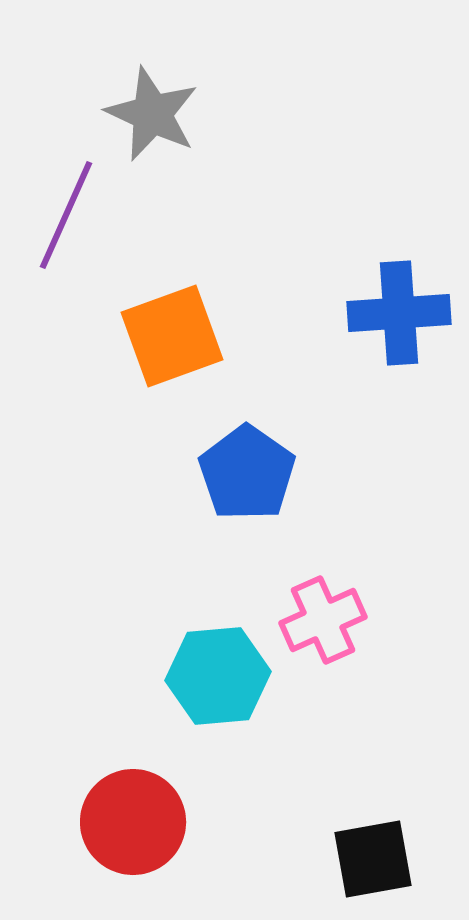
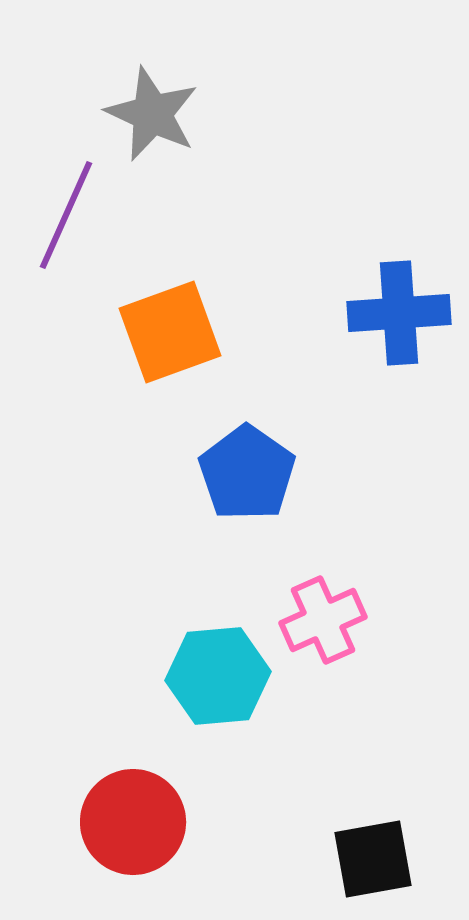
orange square: moved 2 px left, 4 px up
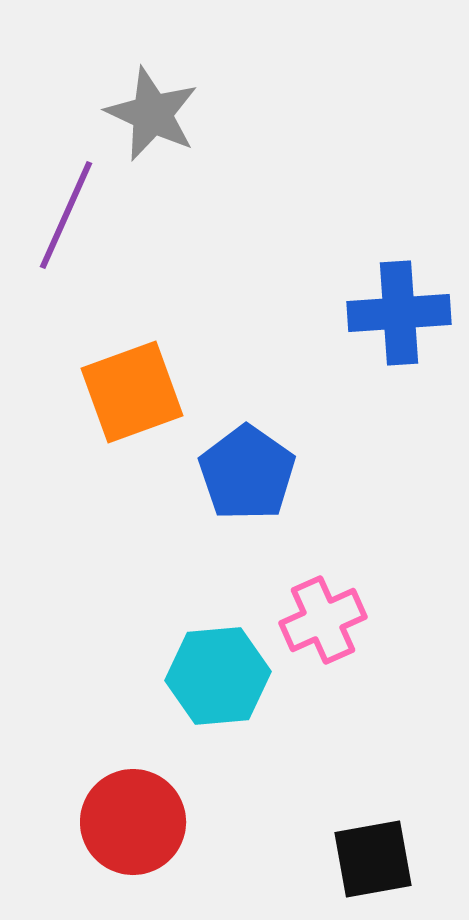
orange square: moved 38 px left, 60 px down
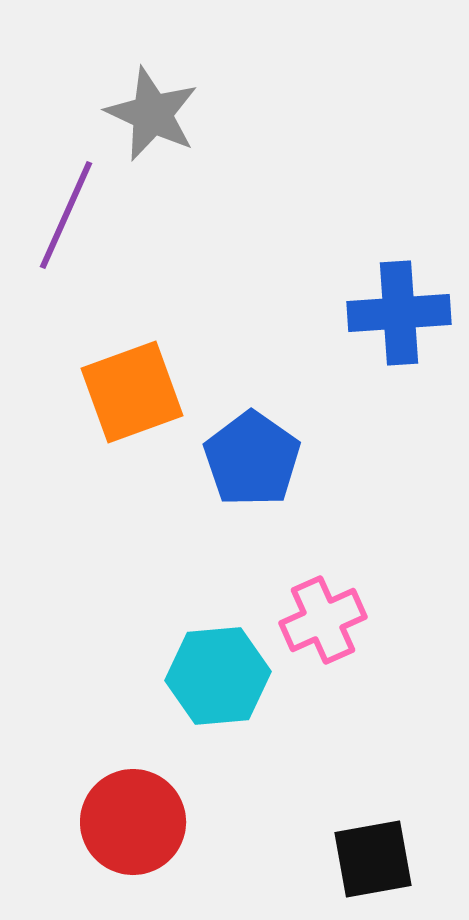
blue pentagon: moved 5 px right, 14 px up
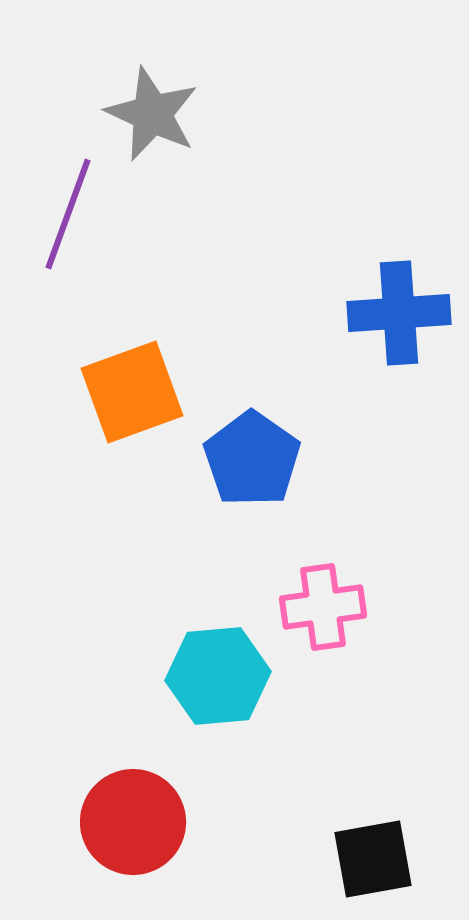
purple line: moved 2 px right, 1 px up; rotated 4 degrees counterclockwise
pink cross: moved 13 px up; rotated 16 degrees clockwise
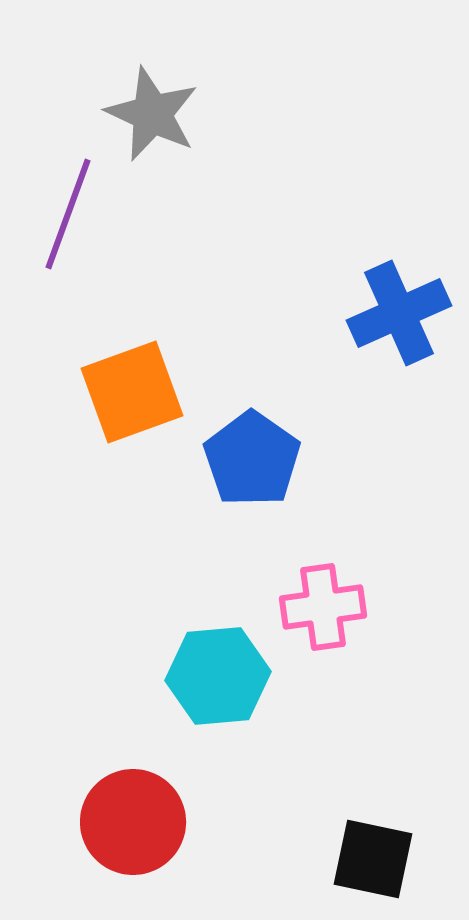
blue cross: rotated 20 degrees counterclockwise
black square: rotated 22 degrees clockwise
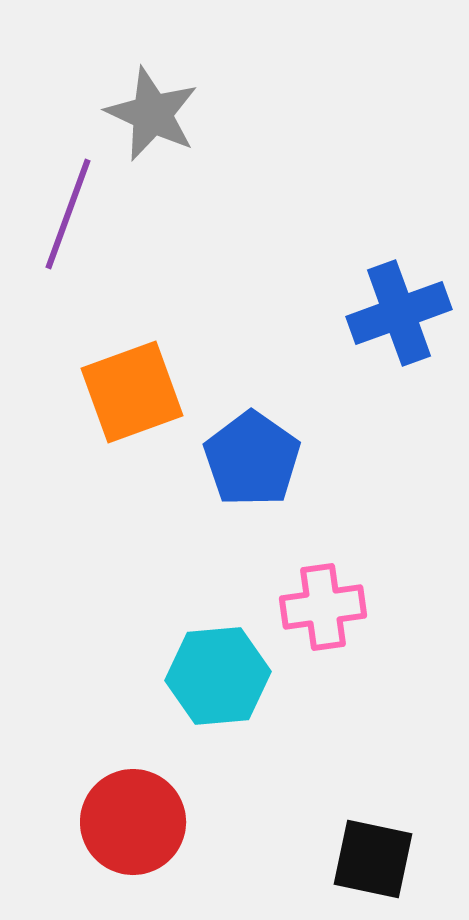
blue cross: rotated 4 degrees clockwise
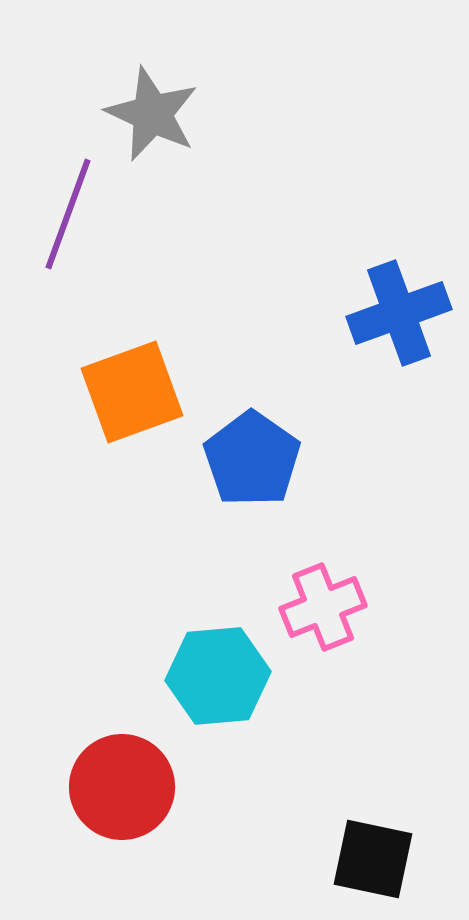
pink cross: rotated 14 degrees counterclockwise
red circle: moved 11 px left, 35 px up
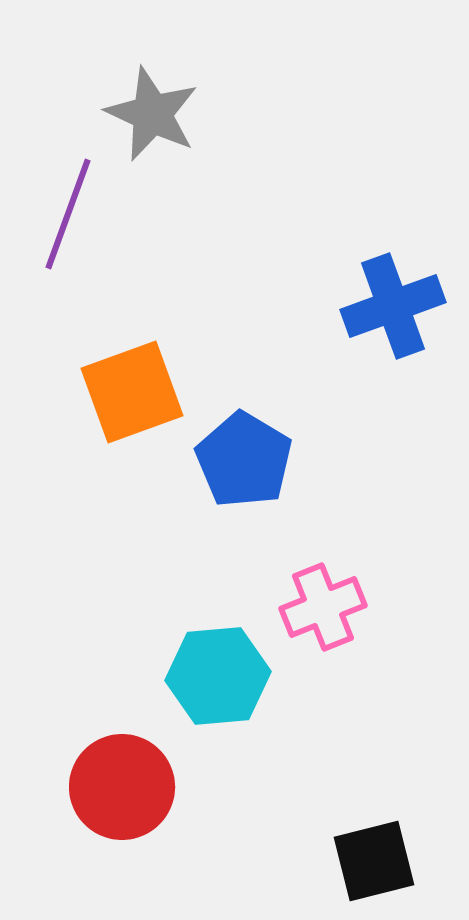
blue cross: moved 6 px left, 7 px up
blue pentagon: moved 8 px left, 1 px down; rotated 4 degrees counterclockwise
black square: moved 1 px right, 2 px down; rotated 26 degrees counterclockwise
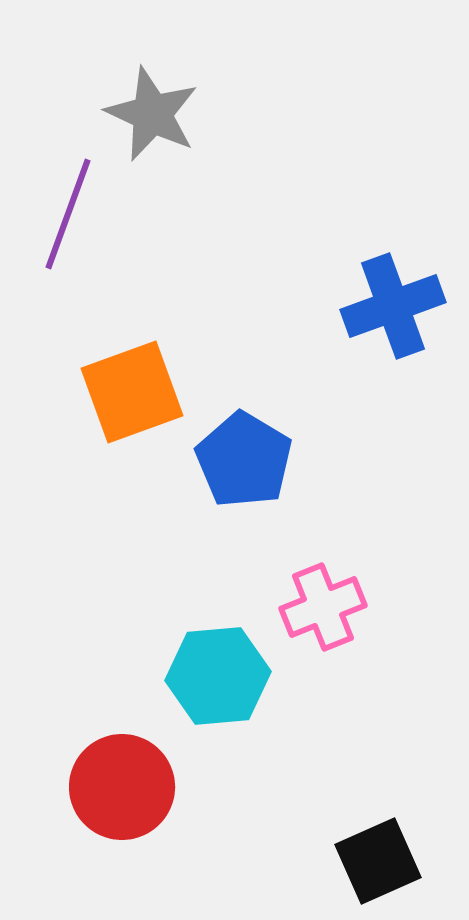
black square: moved 4 px right; rotated 10 degrees counterclockwise
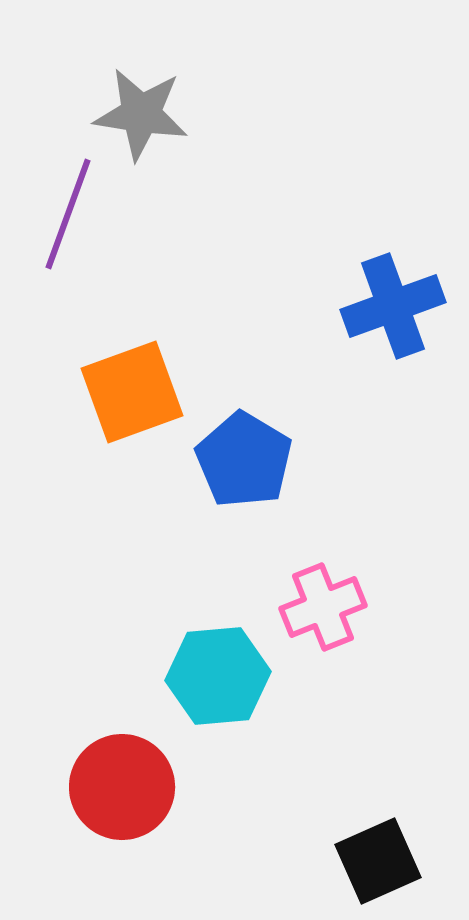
gray star: moved 11 px left; rotated 16 degrees counterclockwise
